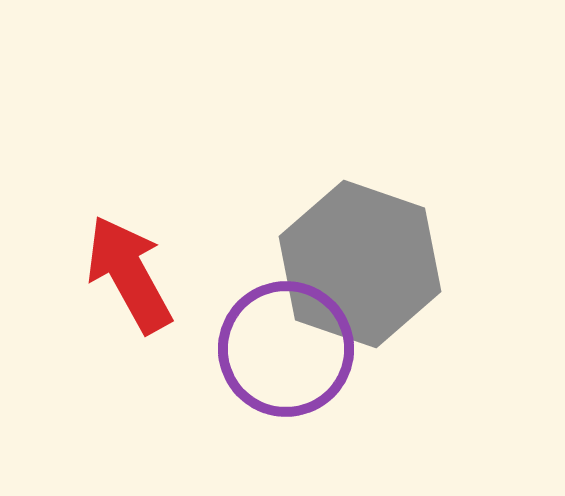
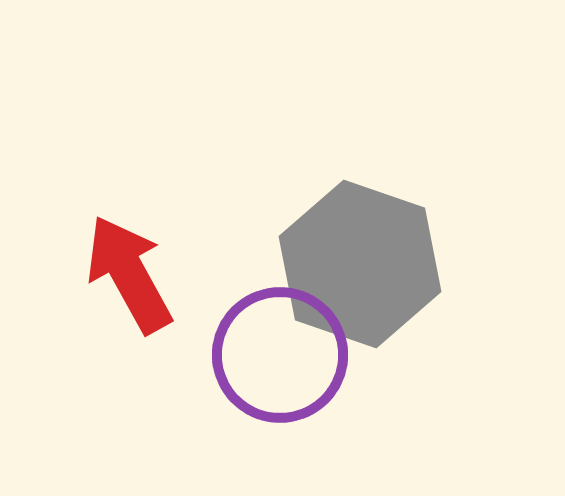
purple circle: moved 6 px left, 6 px down
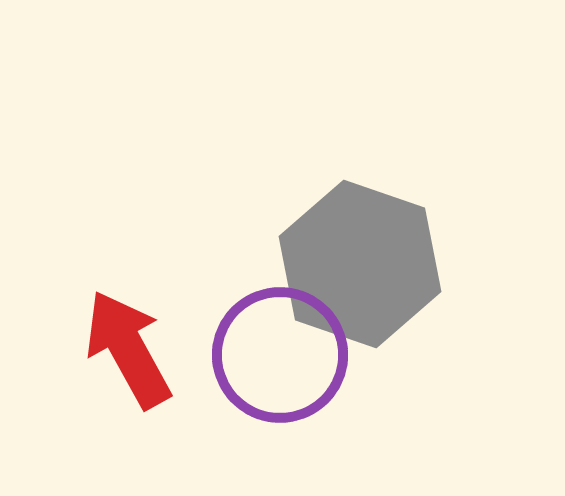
red arrow: moved 1 px left, 75 px down
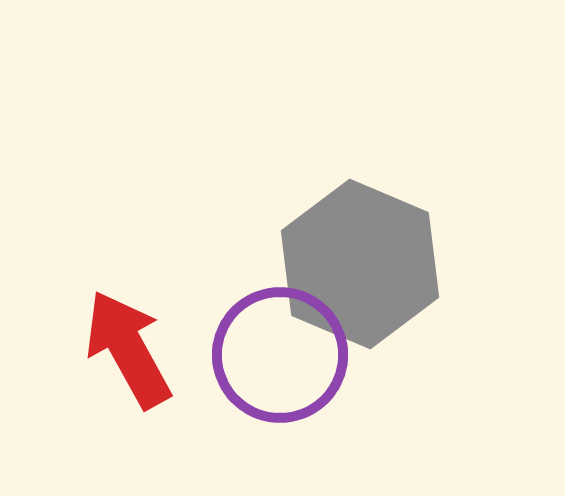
gray hexagon: rotated 4 degrees clockwise
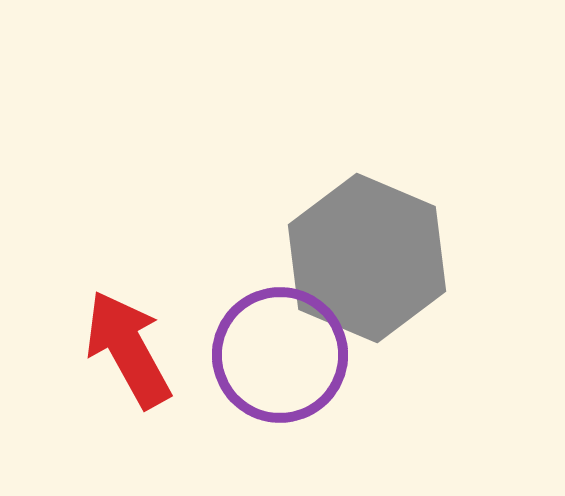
gray hexagon: moved 7 px right, 6 px up
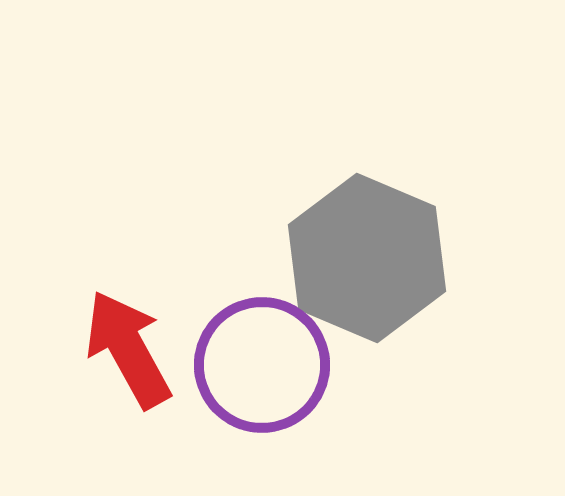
purple circle: moved 18 px left, 10 px down
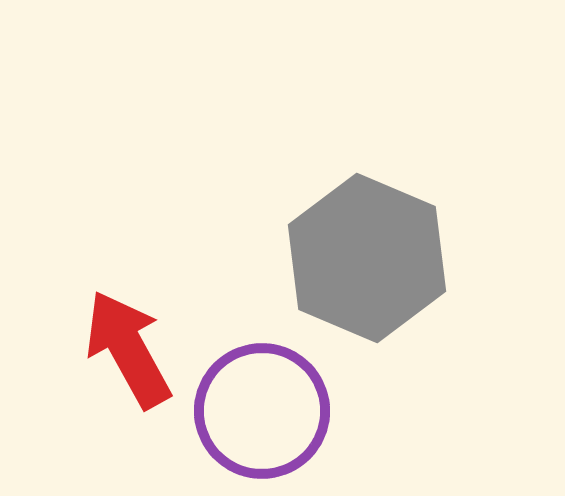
purple circle: moved 46 px down
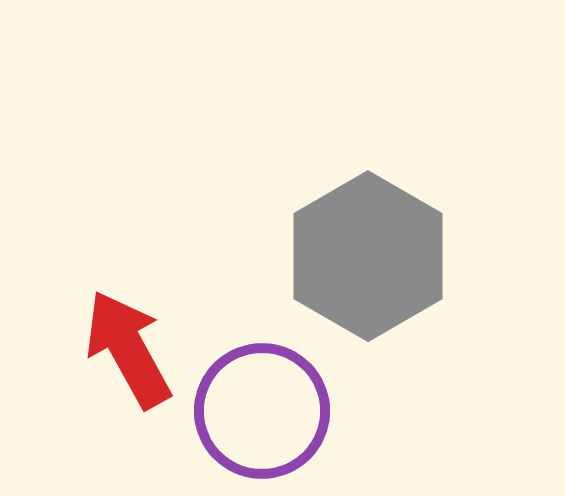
gray hexagon: moved 1 px right, 2 px up; rotated 7 degrees clockwise
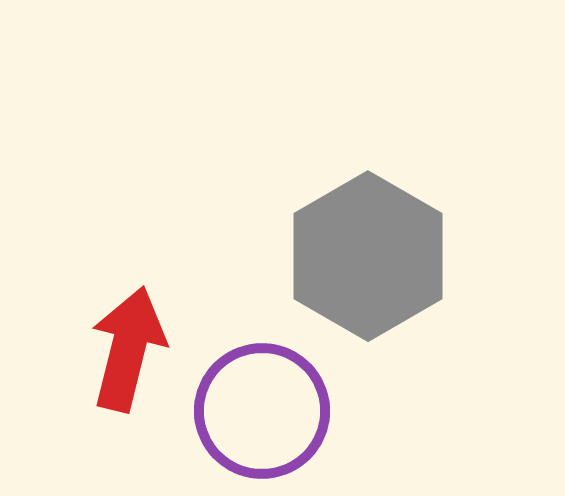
red arrow: rotated 43 degrees clockwise
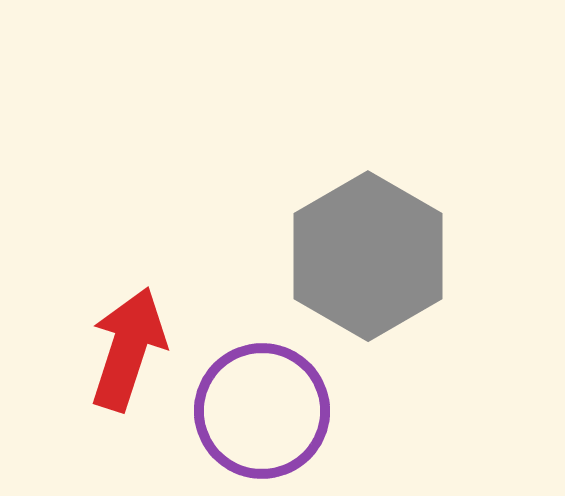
red arrow: rotated 4 degrees clockwise
